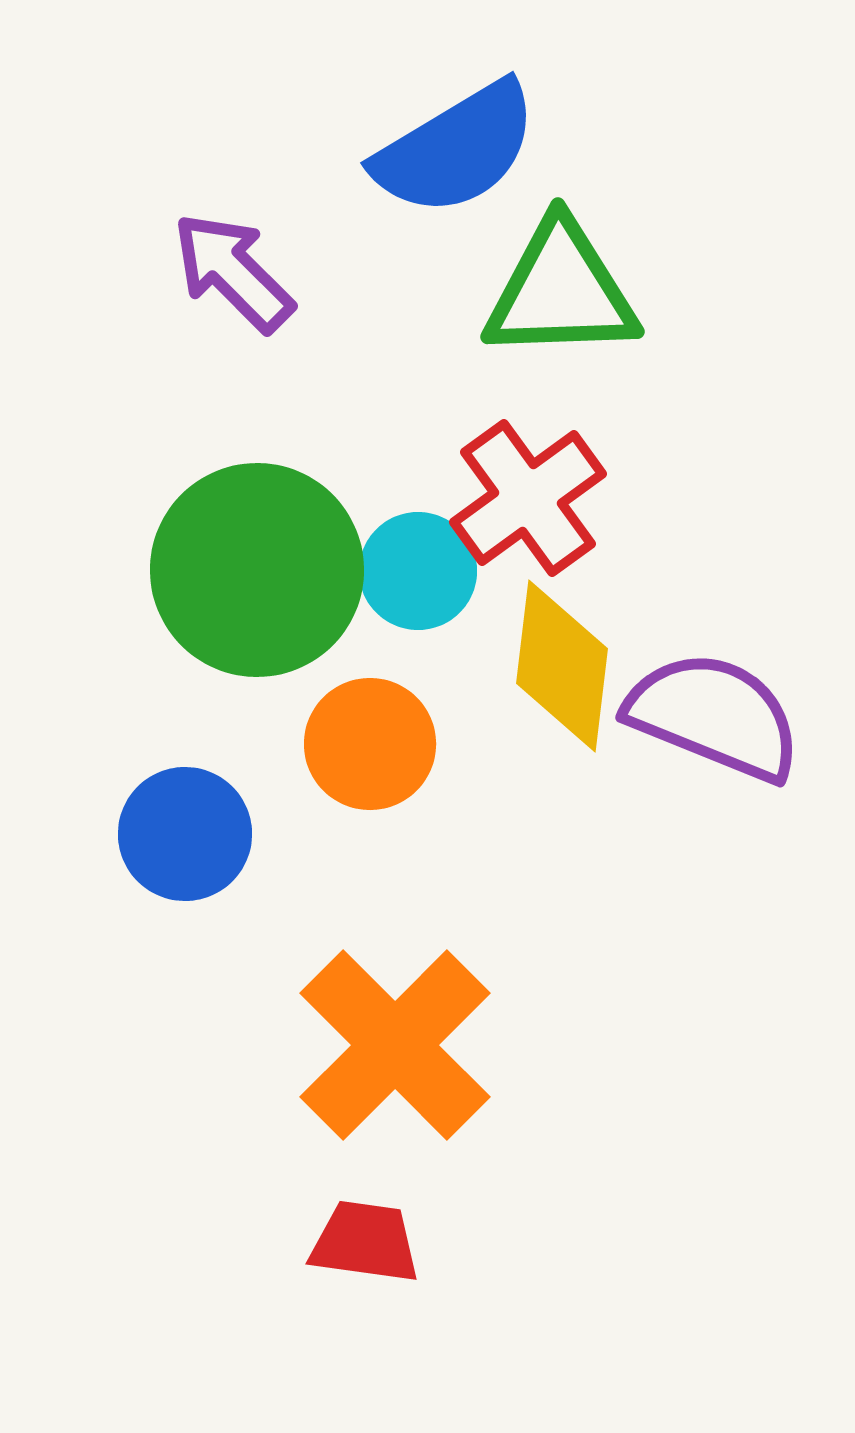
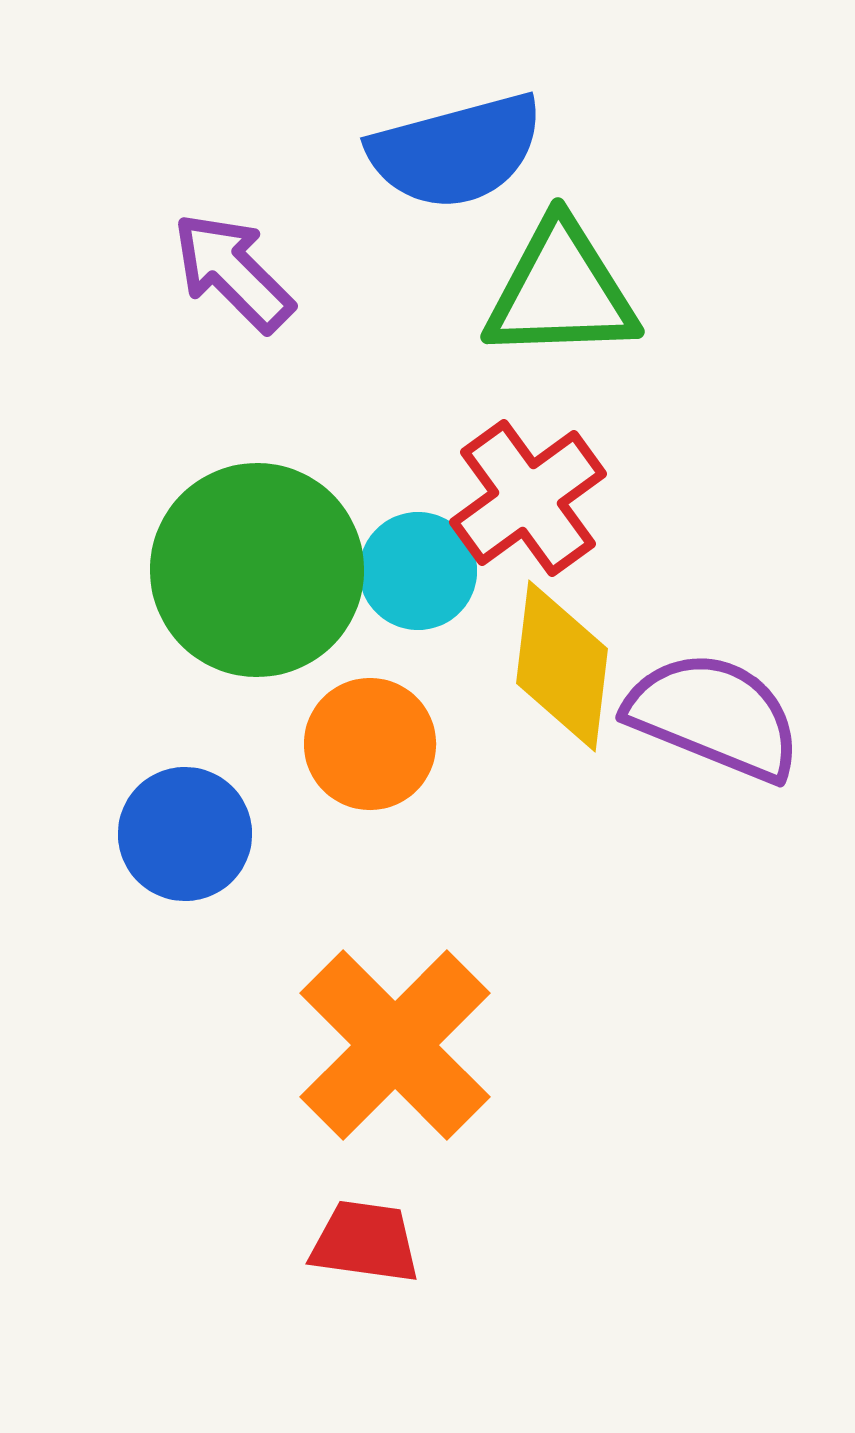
blue semicircle: moved 2 px down; rotated 16 degrees clockwise
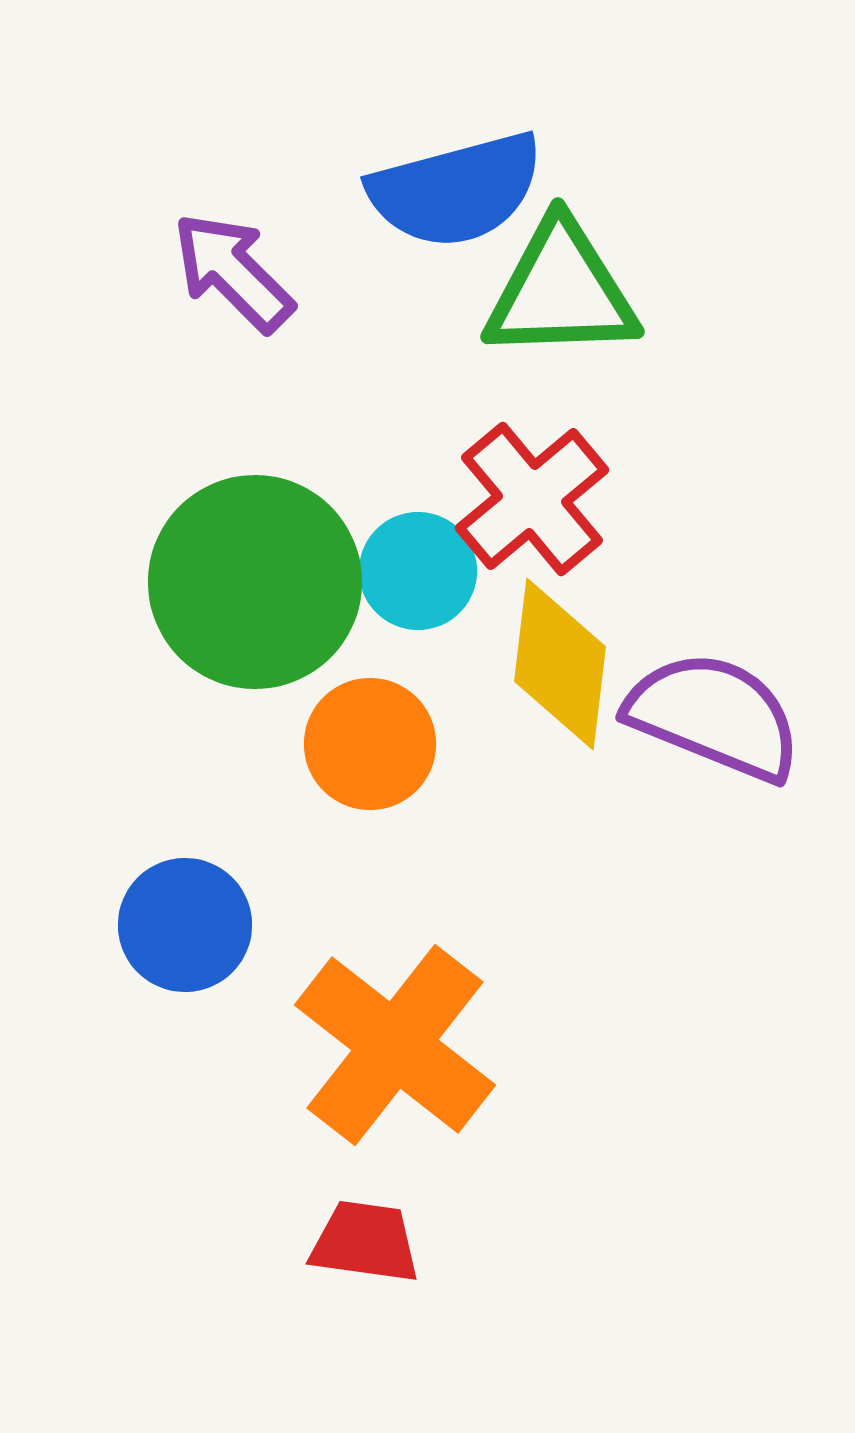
blue semicircle: moved 39 px down
red cross: moved 4 px right, 1 px down; rotated 4 degrees counterclockwise
green circle: moved 2 px left, 12 px down
yellow diamond: moved 2 px left, 2 px up
blue circle: moved 91 px down
orange cross: rotated 7 degrees counterclockwise
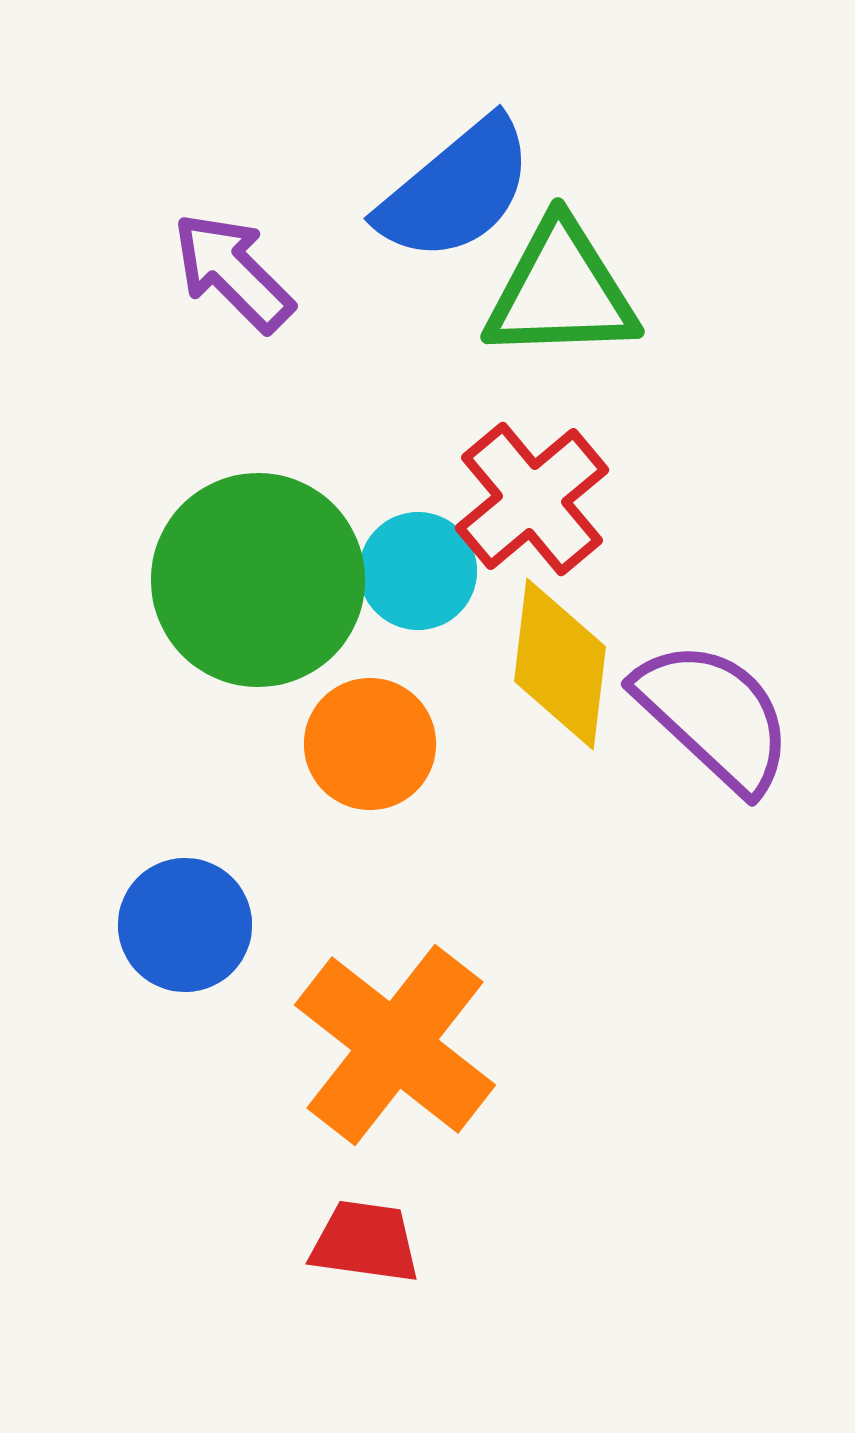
blue semicircle: rotated 25 degrees counterclockwise
green circle: moved 3 px right, 2 px up
purple semicircle: rotated 21 degrees clockwise
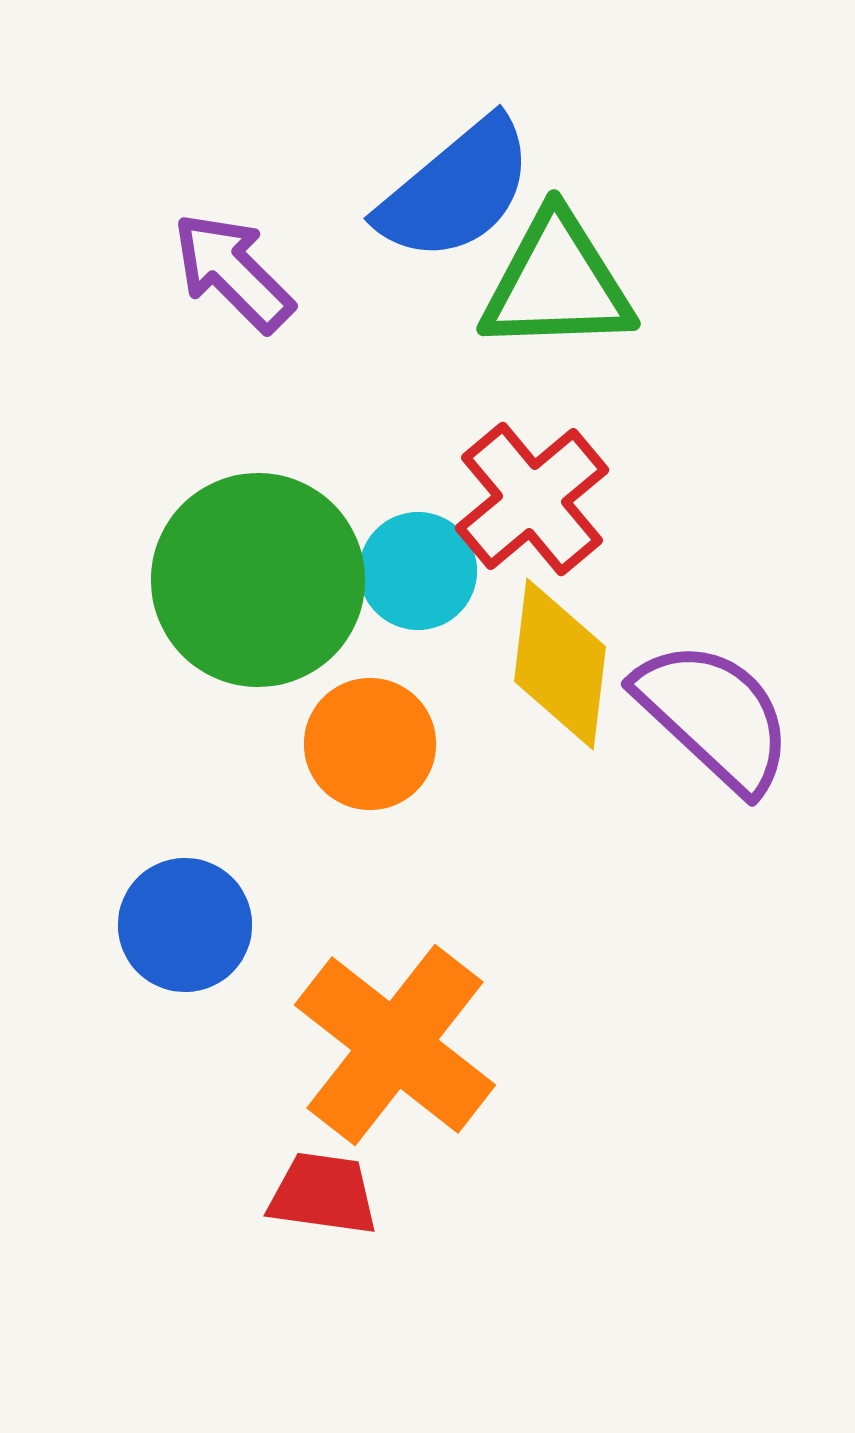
green triangle: moved 4 px left, 8 px up
red trapezoid: moved 42 px left, 48 px up
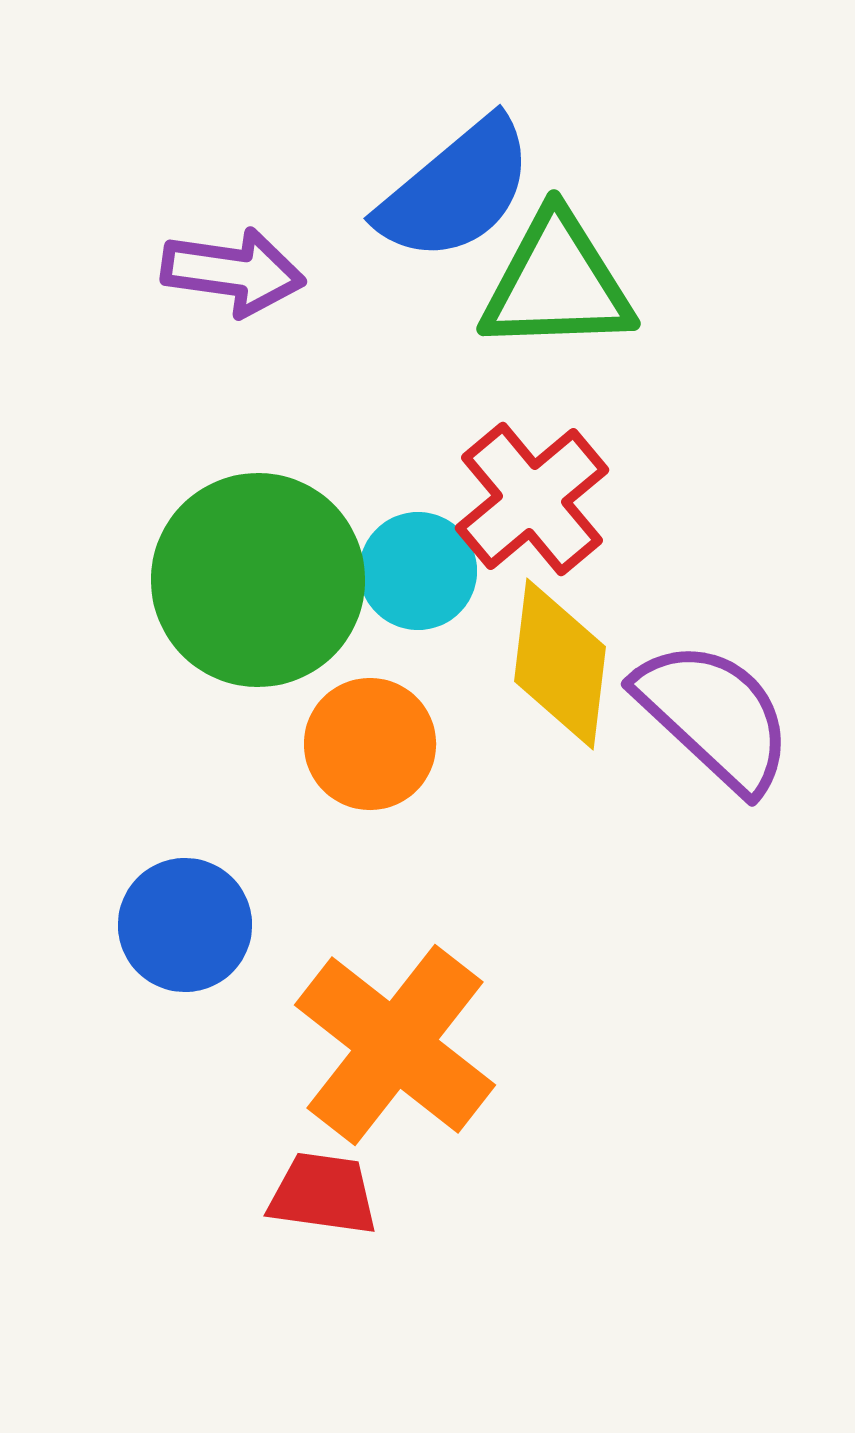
purple arrow: rotated 143 degrees clockwise
